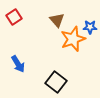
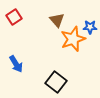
blue arrow: moved 2 px left
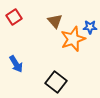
brown triangle: moved 2 px left, 1 px down
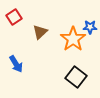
brown triangle: moved 15 px left, 11 px down; rotated 28 degrees clockwise
orange star: rotated 15 degrees counterclockwise
black square: moved 20 px right, 5 px up
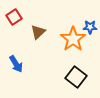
brown triangle: moved 2 px left
